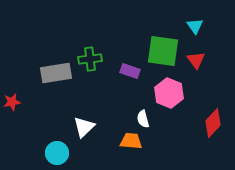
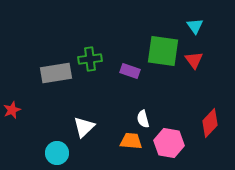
red triangle: moved 2 px left
pink hexagon: moved 50 px down; rotated 12 degrees counterclockwise
red star: moved 8 px down; rotated 12 degrees counterclockwise
red diamond: moved 3 px left
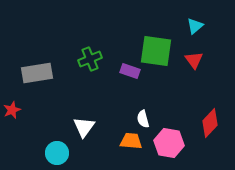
cyan triangle: rotated 24 degrees clockwise
green square: moved 7 px left
green cross: rotated 15 degrees counterclockwise
gray rectangle: moved 19 px left
white triangle: rotated 10 degrees counterclockwise
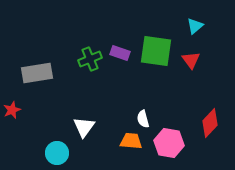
red triangle: moved 3 px left
purple rectangle: moved 10 px left, 18 px up
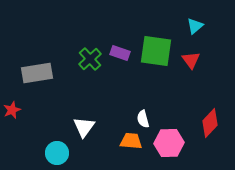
green cross: rotated 20 degrees counterclockwise
pink hexagon: rotated 12 degrees counterclockwise
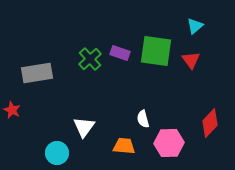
red star: rotated 24 degrees counterclockwise
orange trapezoid: moved 7 px left, 5 px down
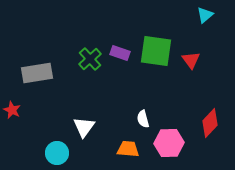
cyan triangle: moved 10 px right, 11 px up
orange trapezoid: moved 4 px right, 3 px down
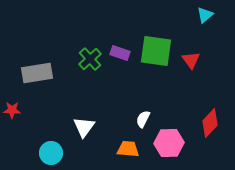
red star: rotated 24 degrees counterclockwise
white semicircle: rotated 42 degrees clockwise
cyan circle: moved 6 px left
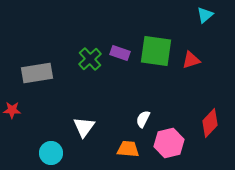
red triangle: rotated 48 degrees clockwise
pink hexagon: rotated 12 degrees counterclockwise
